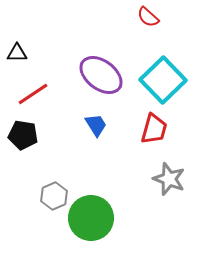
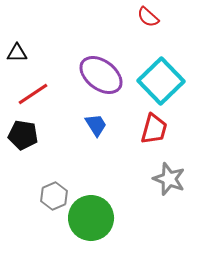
cyan square: moved 2 px left, 1 px down
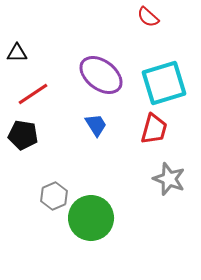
cyan square: moved 3 px right, 2 px down; rotated 27 degrees clockwise
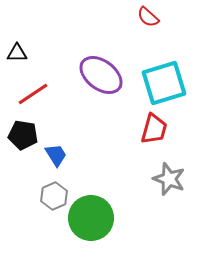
blue trapezoid: moved 40 px left, 30 px down
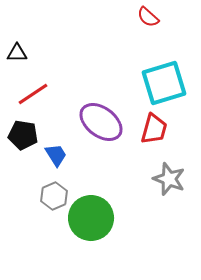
purple ellipse: moved 47 px down
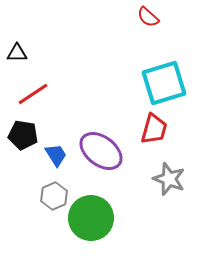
purple ellipse: moved 29 px down
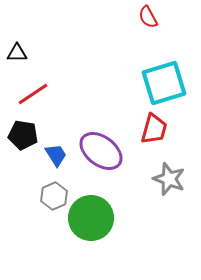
red semicircle: rotated 20 degrees clockwise
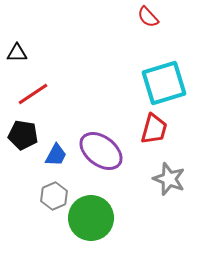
red semicircle: rotated 15 degrees counterclockwise
blue trapezoid: rotated 60 degrees clockwise
